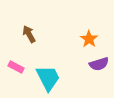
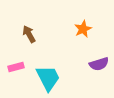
orange star: moved 6 px left, 10 px up; rotated 12 degrees clockwise
pink rectangle: rotated 42 degrees counterclockwise
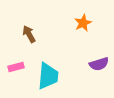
orange star: moved 6 px up
cyan trapezoid: moved 2 px up; rotated 32 degrees clockwise
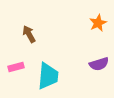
orange star: moved 15 px right
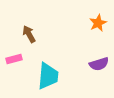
pink rectangle: moved 2 px left, 8 px up
